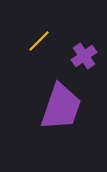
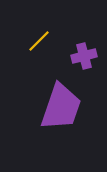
purple cross: rotated 20 degrees clockwise
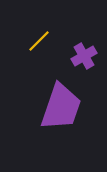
purple cross: rotated 15 degrees counterclockwise
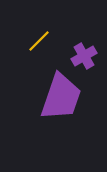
purple trapezoid: moved 10 px up
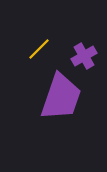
yellow line: moved 8 px down
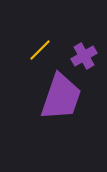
yellow line: moved 1 px right, 1 px down
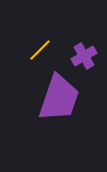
purple trapezoid: moved 2 px left, 1 px down
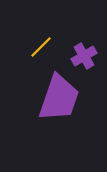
yellow line: moved 1 px right, 3 px up
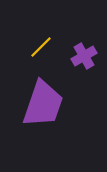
purple trapezoid: moved 16 px left, 6 px down
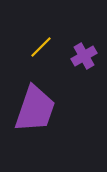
purple trapezoid: moved 8 px left, 5 px down
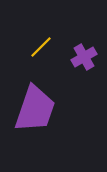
purple cross: moved 1 px down
